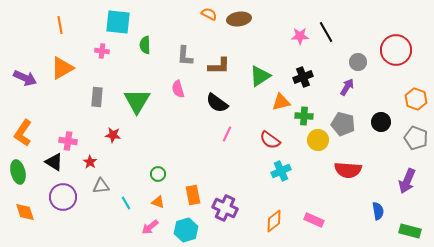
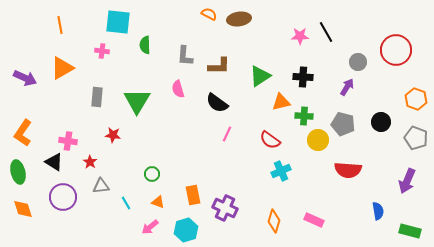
black cross at (303, 77): rotated 24 degrees clockwise
green circle at (158, 174): moved 6 px left
orange diamond at (25, 212): moved 2 px left, 3 px up
orange diamond at (274, 221): rotated 35 degrees counterclockwise
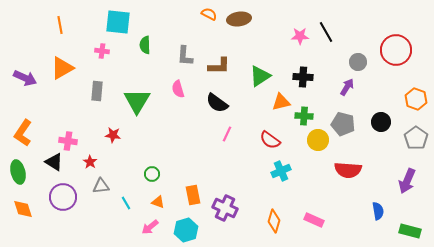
gray rectangle at (97, 97): moved 6 px up
gray pentagon at (416, 138): rotated 15 degrees clockwise
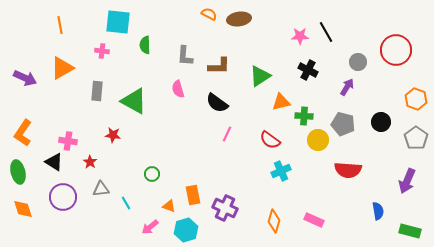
black cross at (303, 77): moved 5 px right, 7 px up; rotated 24 degrees clockwise
green triangle at (137, 101): moved 3 px left; rotated 32 degrees counterclockwise
gray triangle at (101, 186): moved 3 px down
orange triangle at (158, 202): moved 11 px right, 4 px down
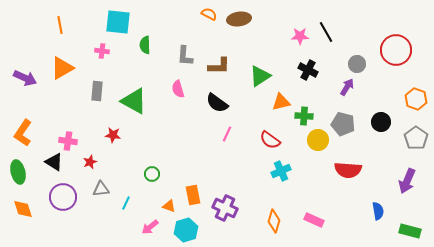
gray circle at (358, 62): moved 1 px left, 2 px down
red star at (90, 162): rotated 16 degrees clockwise
cyan line at (126, 203): rotated 56 degrees clockwise
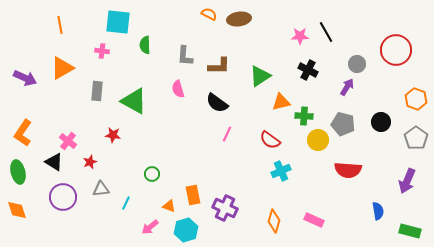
pink cross at (68, 141): rotated 30 degrees clockwise
orange diamond at (23, 209): moved 6 px left, 1 px down
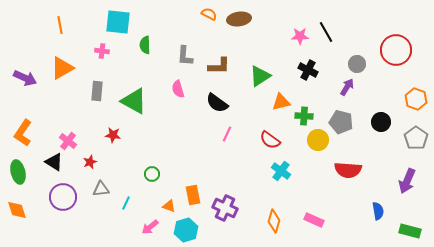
gray pentagon at (343, 124): moved 2 px left, 2 px up
cyan cross at (281, 171): rotated 30 degrees counterclockwise
